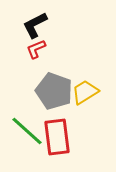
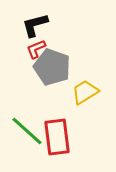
black L-shape: rotated 12 degrees clockwise
gray pentagon: moved 2 px left, 24 px up
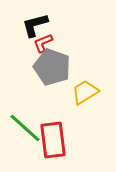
red L-shape: moved 7 px right, 6 px up
green line: moved 2 px left, 3 px up
red rectangle: moved 4 px left, 3 px down
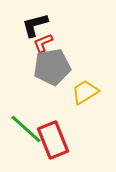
gray pentagon: rotated 30 degrees counterclockwise
green line: moved 1 px right, 1 px down
red rectangle: rotated 15 degrees counterclockwise
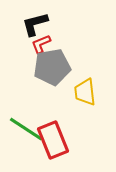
black L-shape: moved 1 px up
red L-shape: moved 2 px left, 1 px down
yellow trapezoid: rotated 64 degrees counterclockwise
green line: rotated 9 degrees counterclockwise
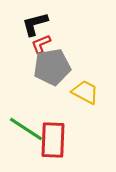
yellow trapezoid: rotated 124 degrees clockwise
red rectangle: rotated 24 degrees clockwise
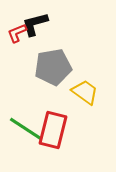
red L-shape: moved 24 px left, 11 px up
gray pentagon: moved 1 px right
yellow trapezoid: rotated 8 degrees clockwise
red rectangle: moved 10 px up; rotated 12 degrees clockwise
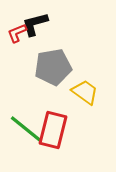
green line: rotated 6 degrees clockwise
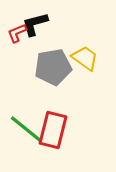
yellow trapezoid: moved 34 px up
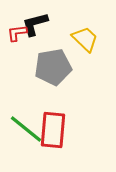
red L-shape: rotated 15 degrees clockwise
yellow trapezoid: moved 19 px up; rotated 8 degrees clockwise
red rectangle: rotated 9 degrees counterclockwise
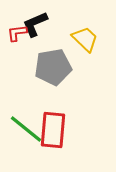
black L-shape: rotated 8 degrees counterclockwise
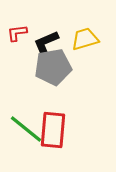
black L-shape: moved 11 px right, 19 px down
yellow trapezoid: rotated 60 degrees counterclockwise
